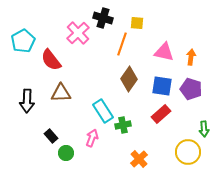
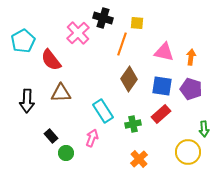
green cross: moved 10 px right, 1 px up
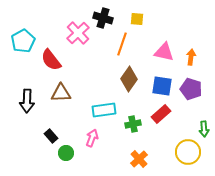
yellow square: moved 4 px up
cyan rectangle: moved 1 px right, 1 px up; rotated 65 degrees counterclockwise
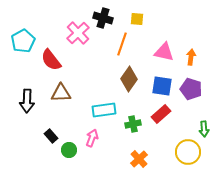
green circle: moved 3 px right, 3 px up
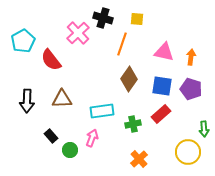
brown triangle: moved 1 px right, 6 px down
cyan rectangle: moved 2 px left, 1 px down
green circle: moved 1 px right
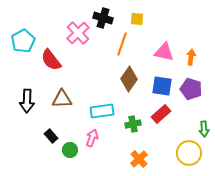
yellow circle: moved 1 px right, 1 px down
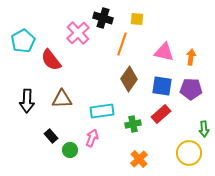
purple pentagon: rotated 15 degrees counterclockwise
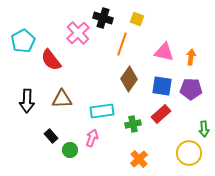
yellow square: rotated 16 degrees clockwise
